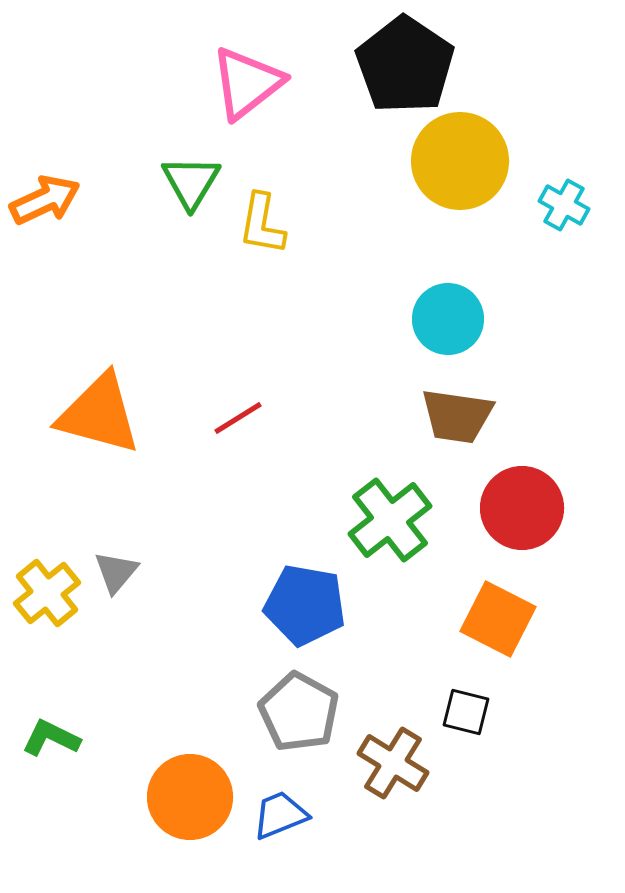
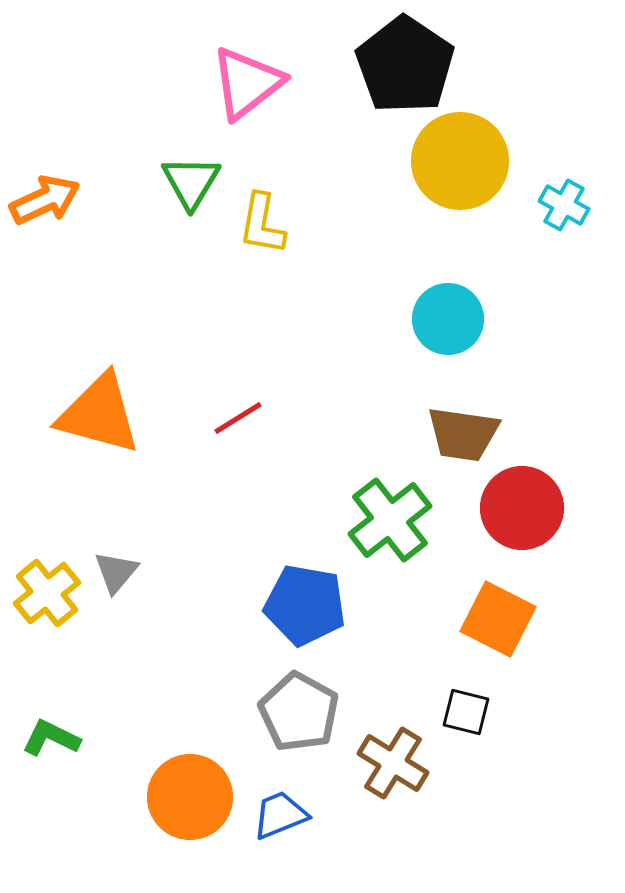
brown trapezoid: moved 6 px right, 18 px down
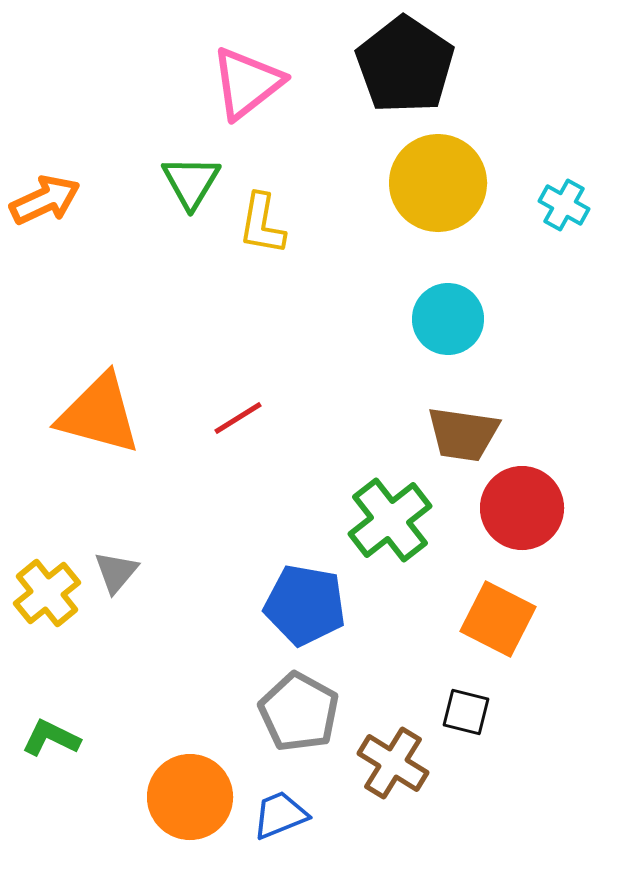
yellow circle: moved 22 px left, 22 px down
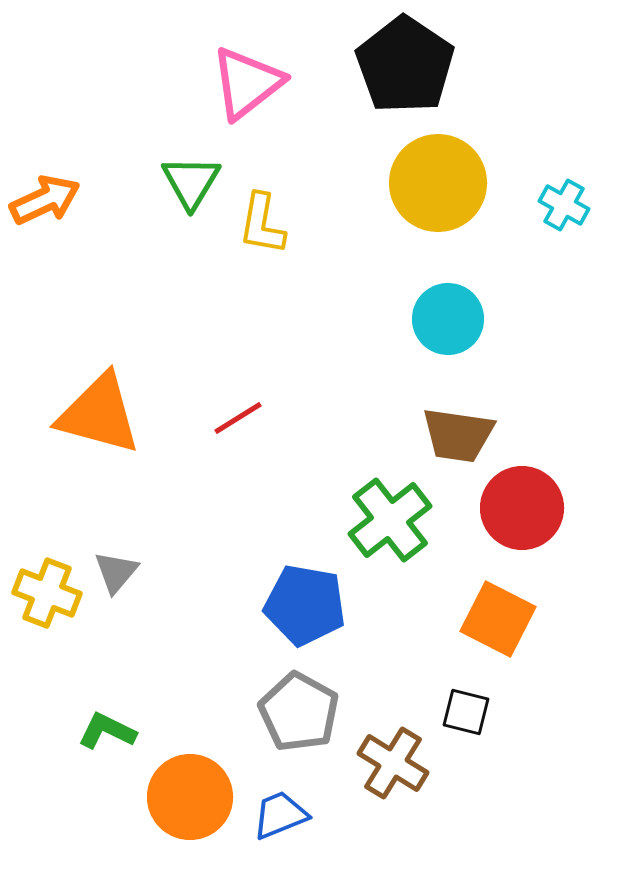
brown trapezoid: moved 5 px left, 1 px down
yellow cross: rotated 30 degrees counterclockwise
green L-shape: moved 56 px right, 7 px up
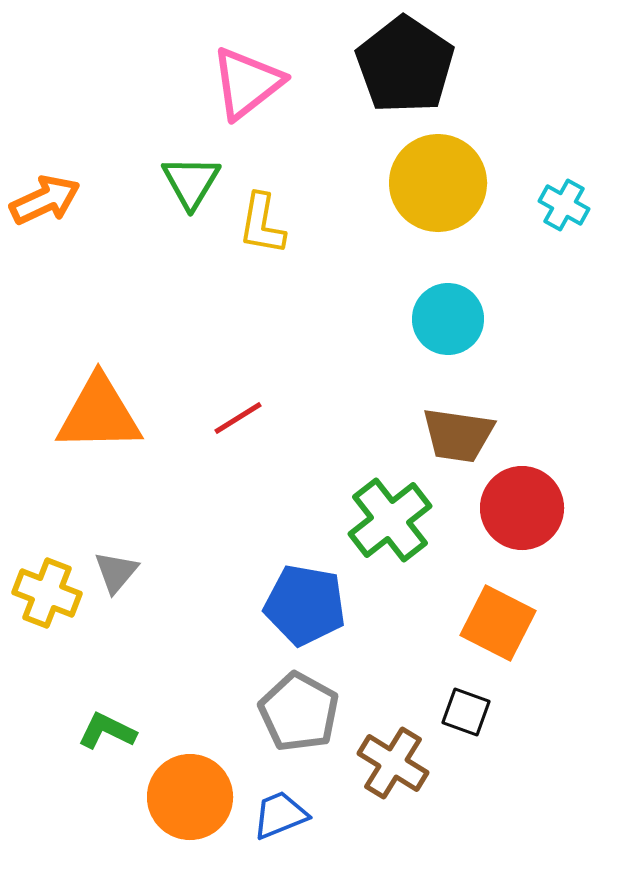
orange triangle: rotated 16 degrees counterclockwise
orange square: moved 4 px down
black square: rotated 6 degrees clockwise
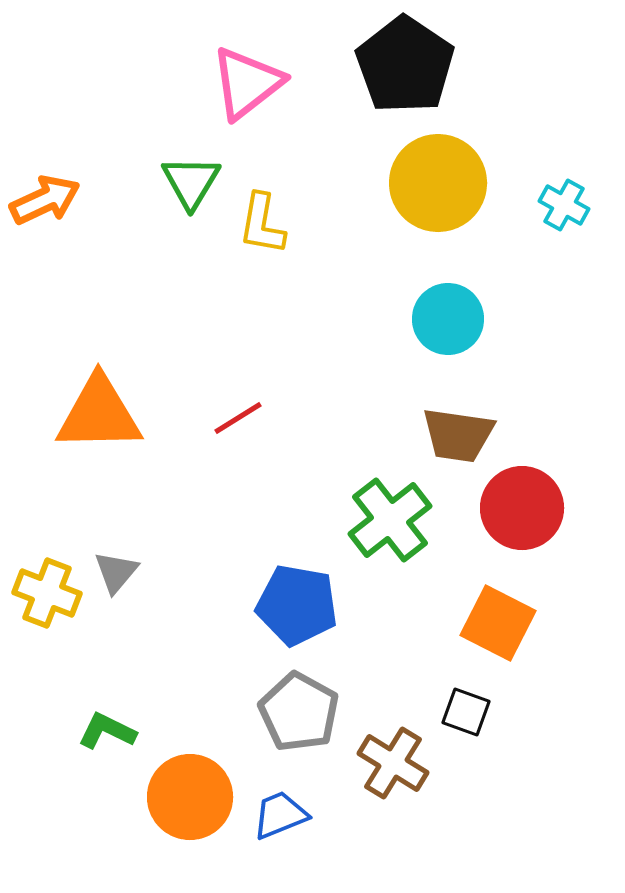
blue pentagon: moved 8 px left
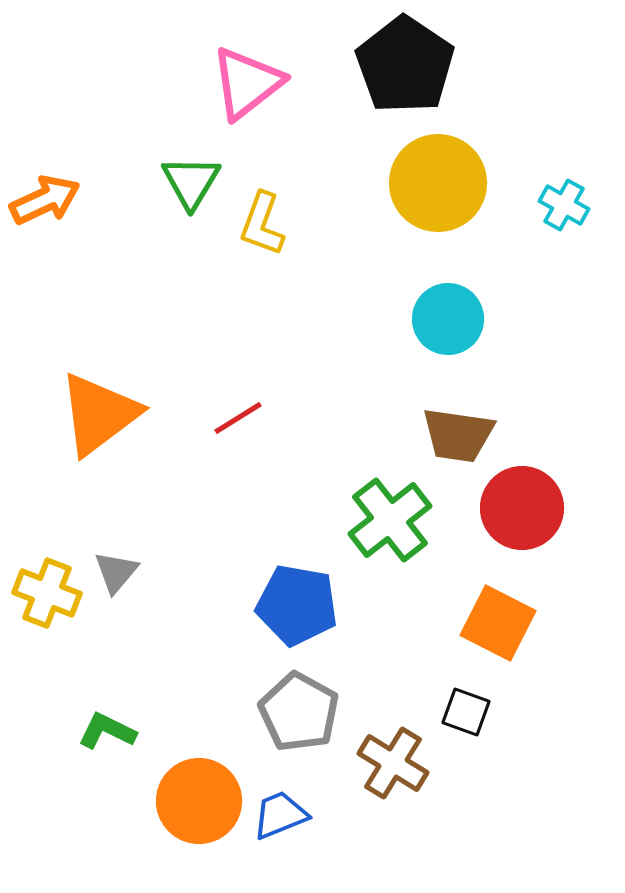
yellow L-shape: rotated 10 degrees clockwise
orange triangle: rotated 36 degrees counterclockwise
orange circle: moved 9 px right, 4 px down
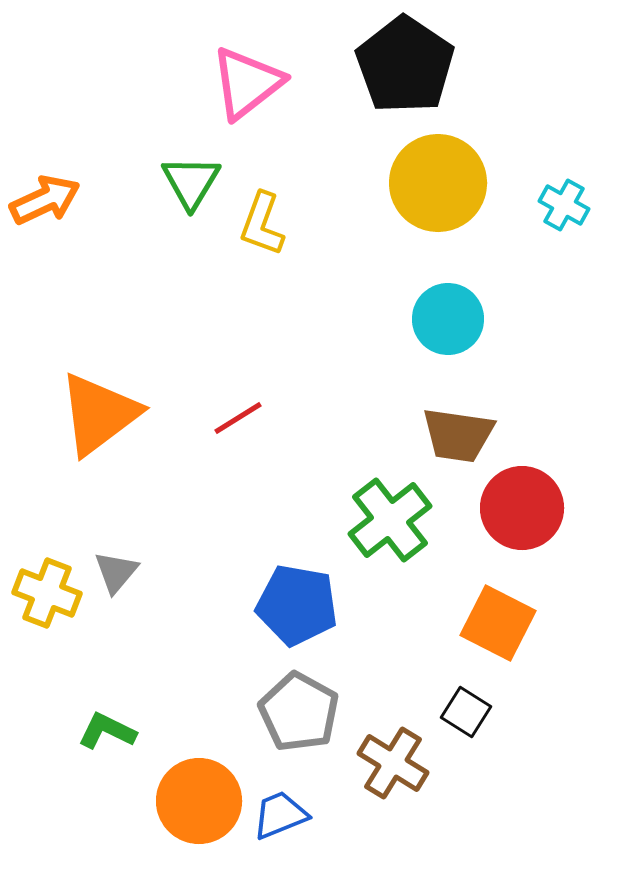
black square: rotated 12 degrees clockwise
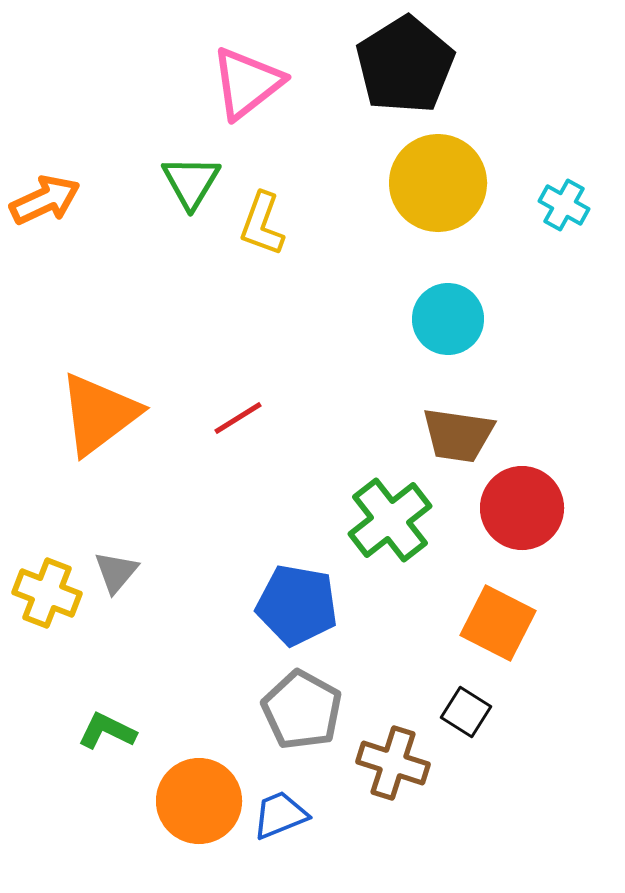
black pentagon: rotated 6 degrees clockwise
gray pentagon: moved 3 px right, 2 px up
brown cross: rotated 14 degrees counterclockwise
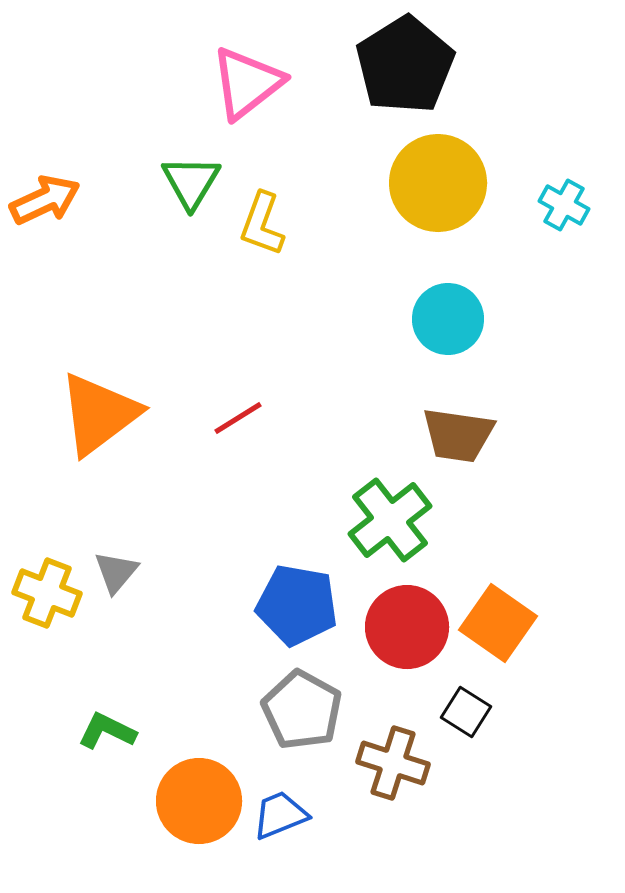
red circle: moved 115 px left, 119 px down
orange square: rotated 8 degrees clockwise
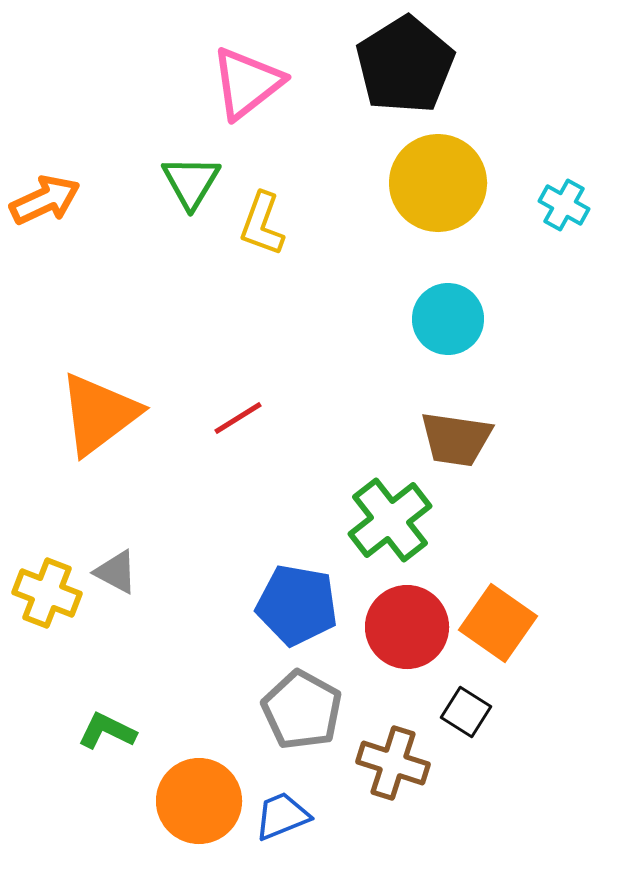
brown trapezoid: moved 2 px left, 4 px down
gray triangle: rotated 42 degrees counterclockwise
blue trapezoid: moved 2 px right, 1 px down
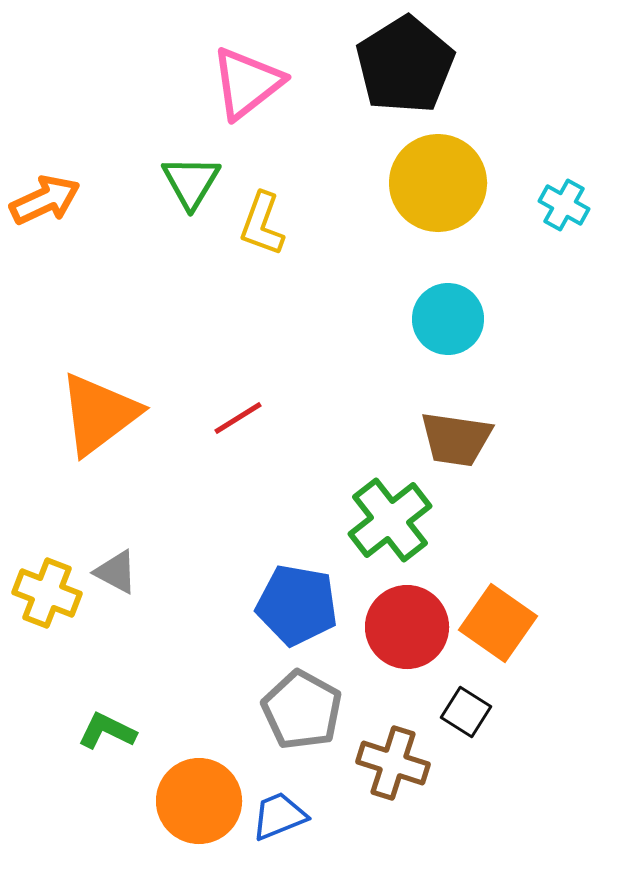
blue trapezoid: moved 3 px left
